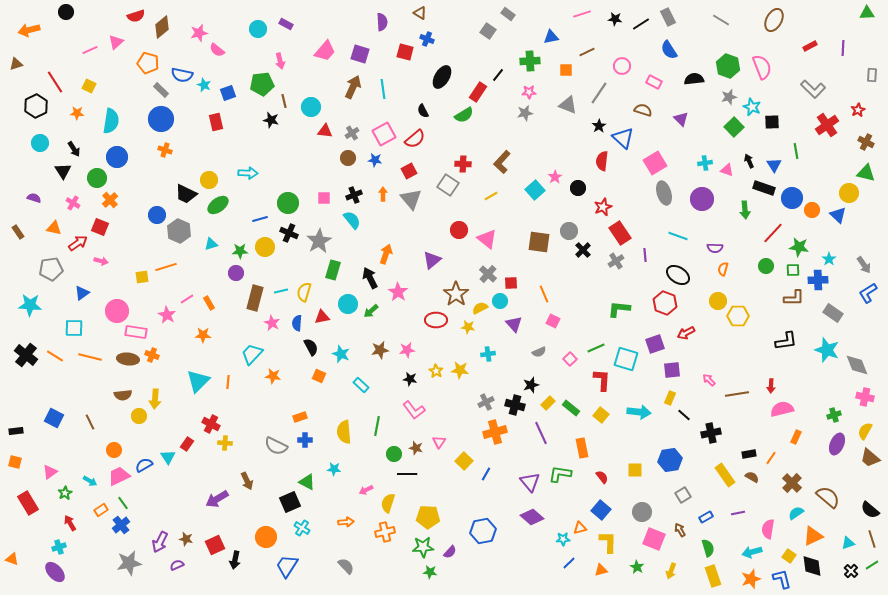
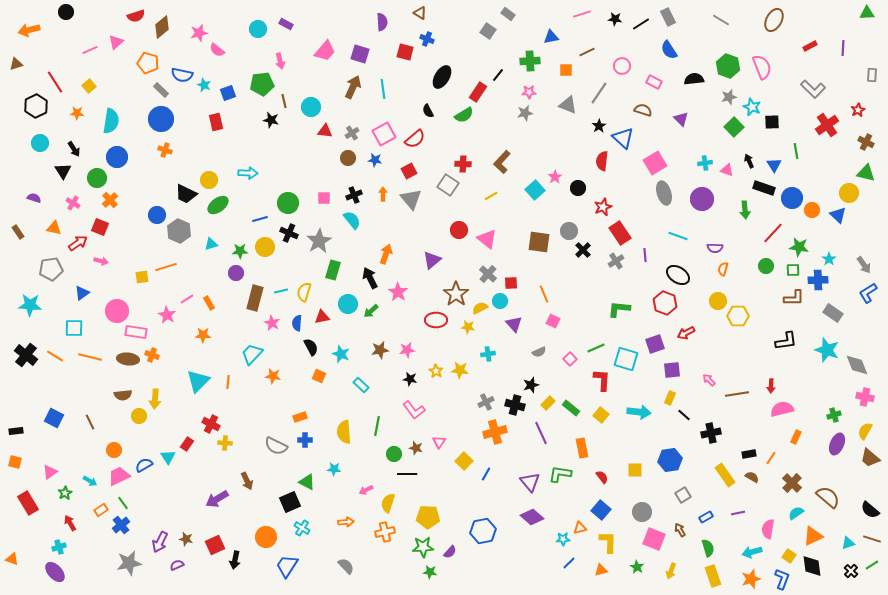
yellow square at (89, 86): rotated 24 degrees clockwise
black semicircle at (423, 111): moved 5 px right
brown line at (872, 539): rotated 54 degrees counterclockwise
blue L-shape at (782, 579): rotated 35 degrees clockwise
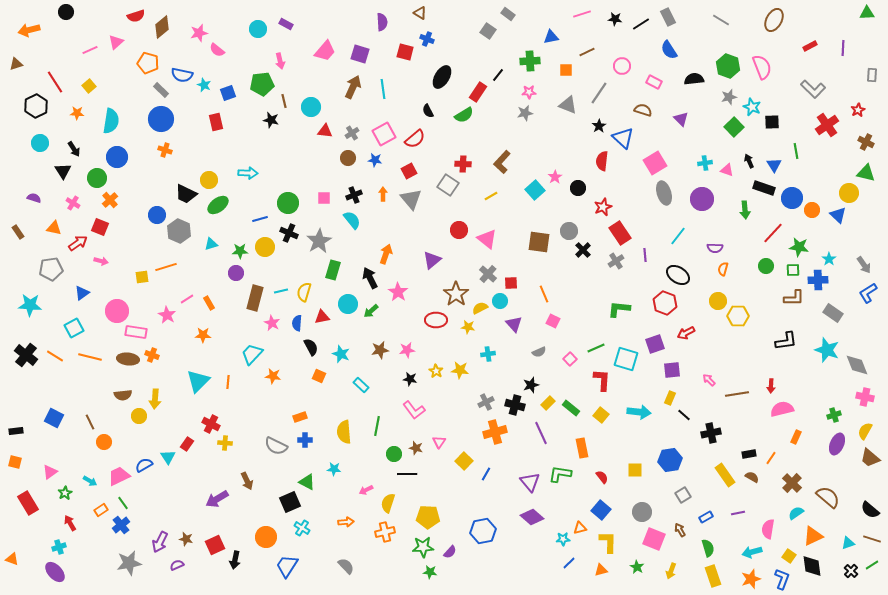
cyan line at (678, 236): rotated 72 degrees counterclockwise
cyan square at (74, 328): rotated 30 degrees counterclockwise
orange circle at (114, 450): moved 10 px left, 8 px up
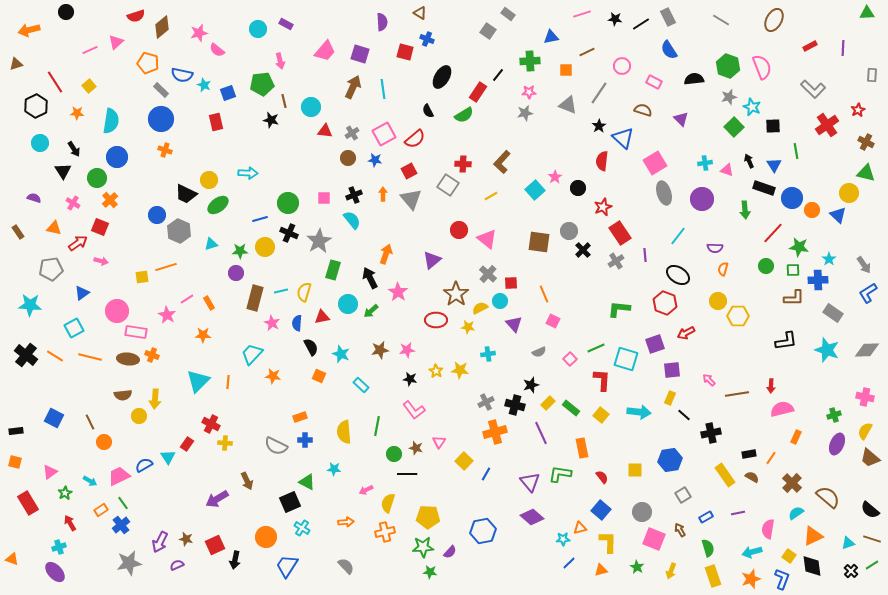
black square at (772, 122): moved 1 px right, 4 px down
gray diamond at (857, 365): moved 10 px right, 15 px up; rotated 70 degrees counterclockwise
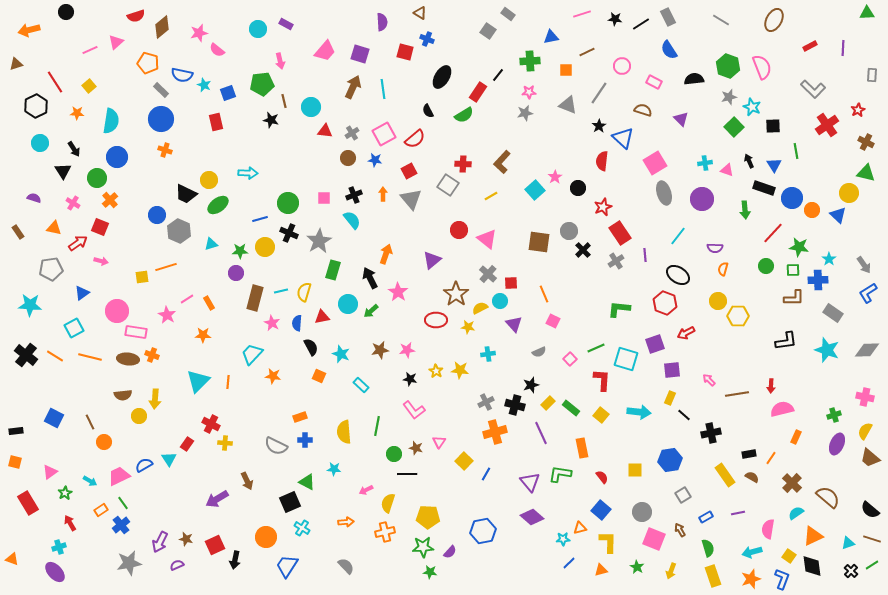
cyan triangle at (168, 457): moved 1 px right, 2 px down
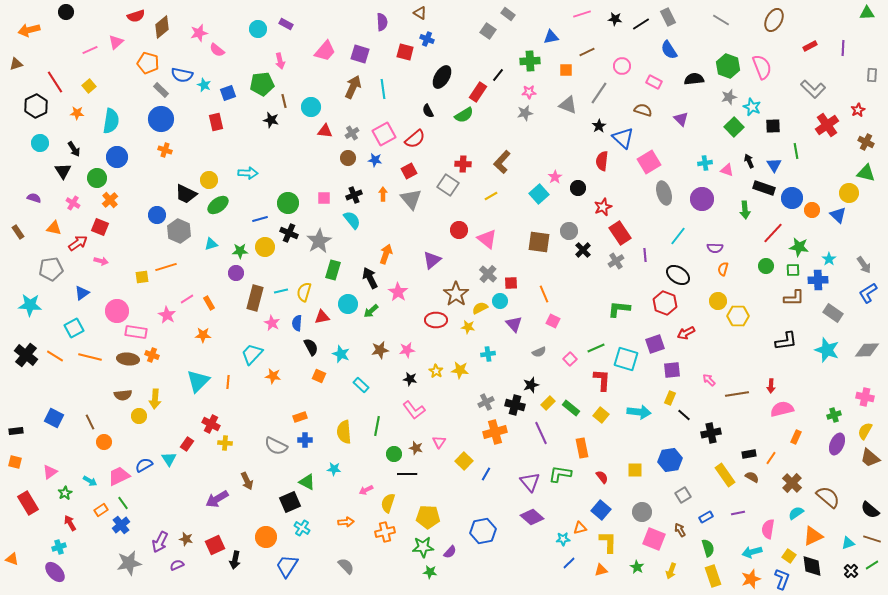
pink square at (655, 163): moved 6 px left, 1 px up
cyan square at (535, 190): moved 4 px right, 4 px down
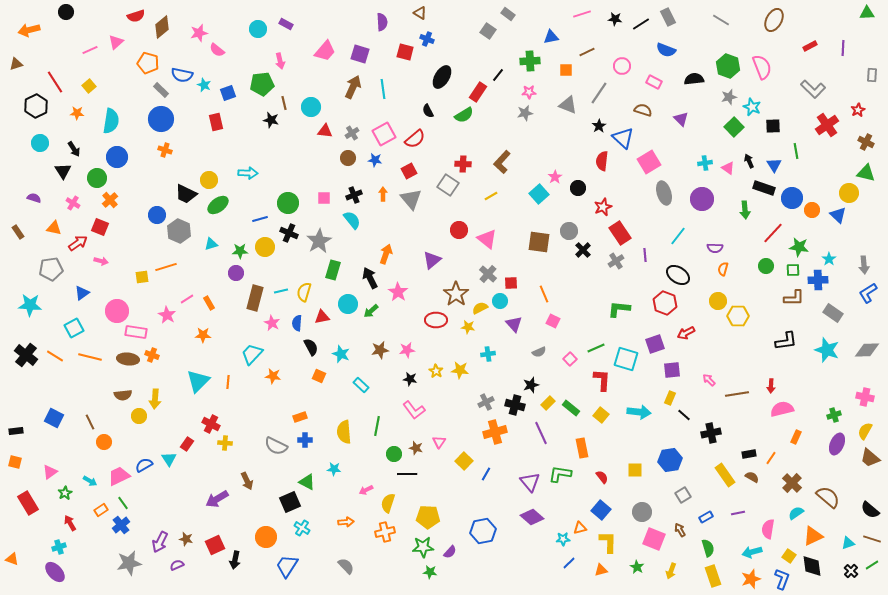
blue semicircle at (669, 50): moved 3 px left; rotated 36 degrees counterclockwise
brown line at (284, 101): moved 2 px down
pink triangle at (727, 170): moved 1 px right, 2 px up; rotated 16 degrees clockwise
gray arrow at (864, 265): rotated 30 degrees clockwise
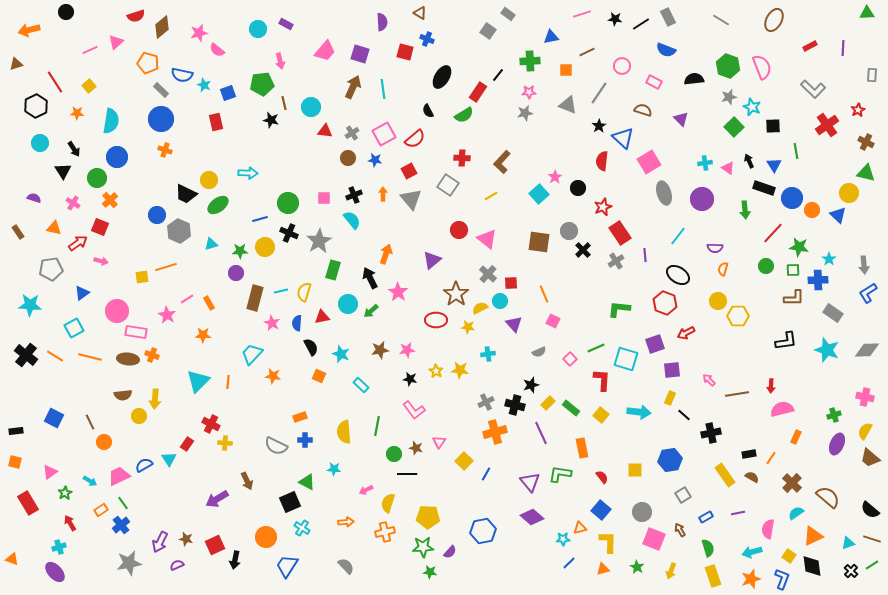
red cross at (463, 164): moved 1 px left, 6 px up
orange triangle at (601, 570): moved 2 px right, 1 px up
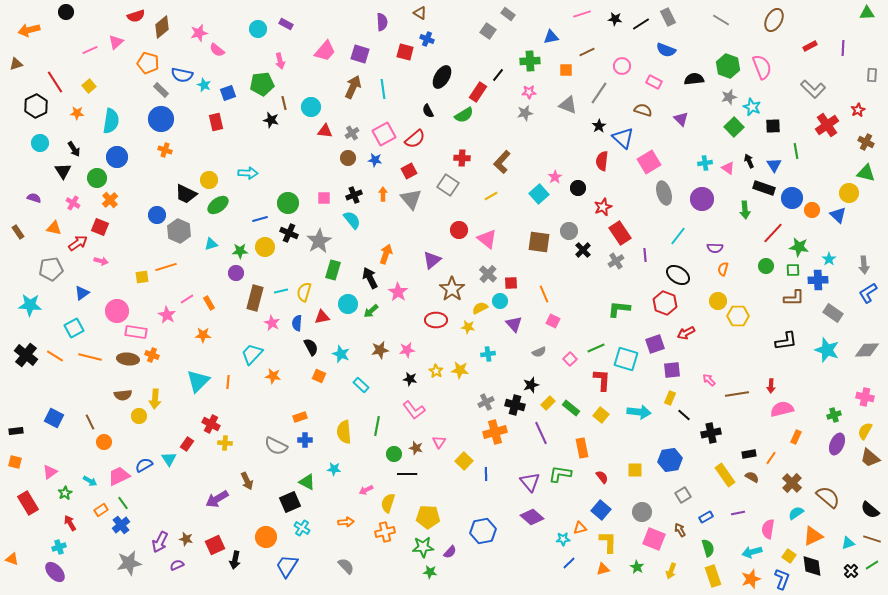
brown star at (456, 294): moved 4 px left, 5 px up
blue line at (486, 474): rotated 32 degrees counterclockwise
